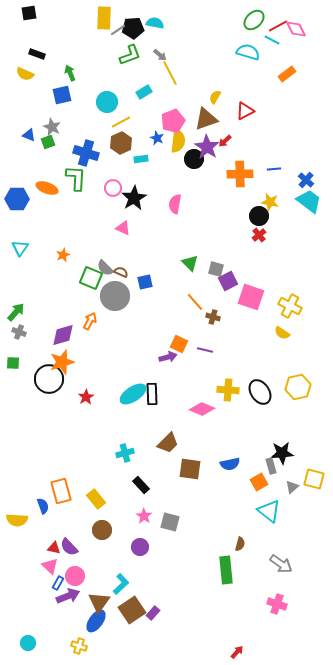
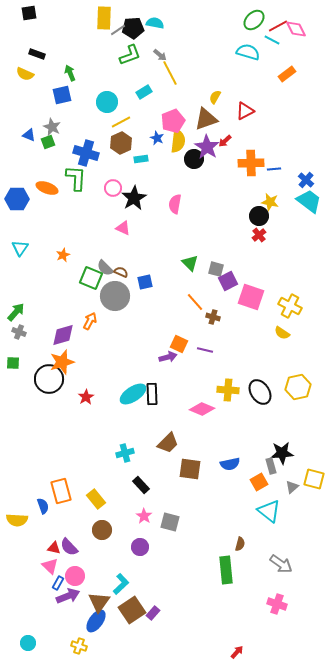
orange cross at (240, 174): moved 11 px right, 11 px up
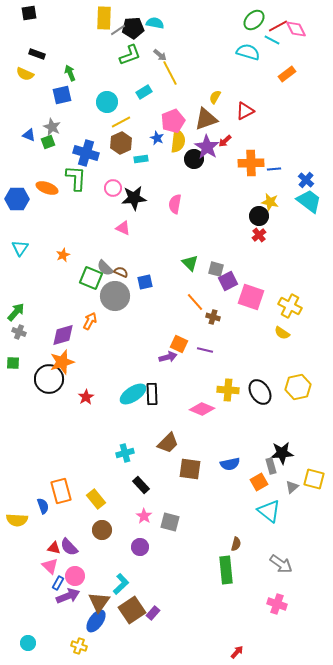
black star at (134, 198): rotated 25 degrees clockwise
brown semicircle at (240, 544): moved 4 px left
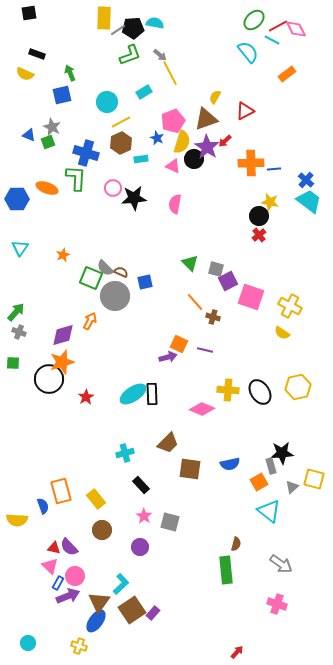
cyan semicircle at (248, 52): rotated 35 degrees clockwise
yellow semicircle at (178, 141): moved 4 px right, 1 px down; rotated 10 degrees clockwise
pink triangle at (123, 228): moved 50 px right, 62 px up
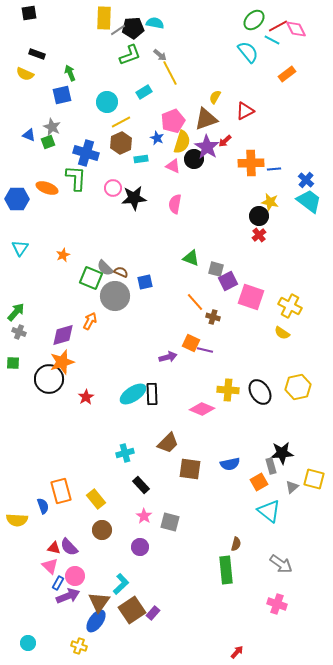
green triangle at (190, 263): moved 1 px right, 5 px up; rotated 24 degrees counterclockwise
orange square at (179, 344): moved 12 px right, 1 px up
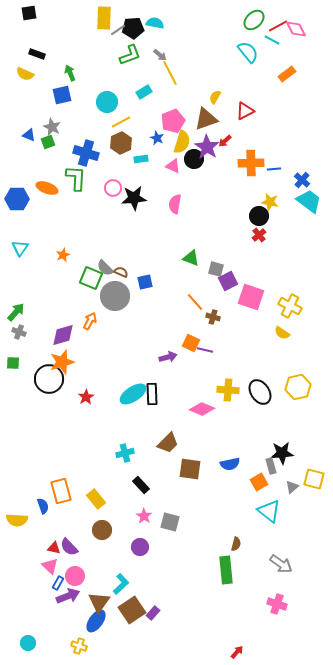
blue cross at (306, 180): moved 4 px left
